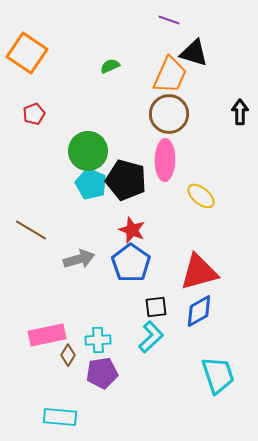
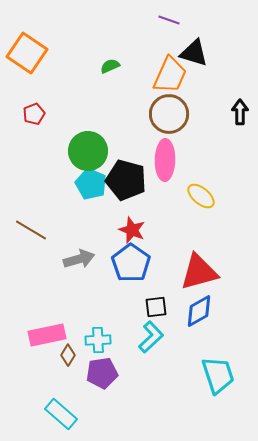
cyan rectangle: moved 1 px right, 3 px up; rotated 36 degrees clockwise
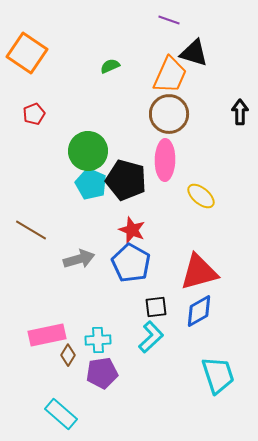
blue pentagon: rotated 6 degrees counterclockwise
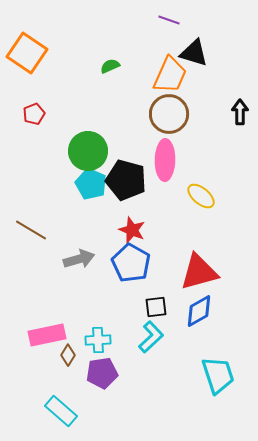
cyan rectangle: moved 3 px up
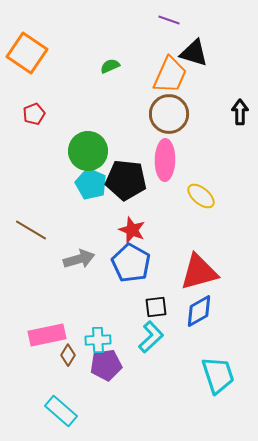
black pentagon: rotated 9 degrees counterclockwise
purple pentagon: moved 4 px right, 8 px up
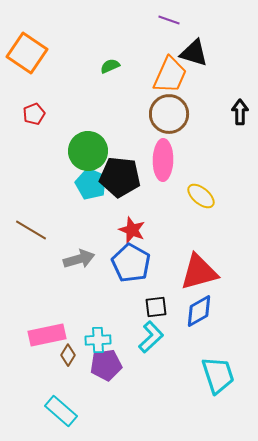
pink ellipse: moved 2 px left
black pentagon: moved 6 px left, 3 px up
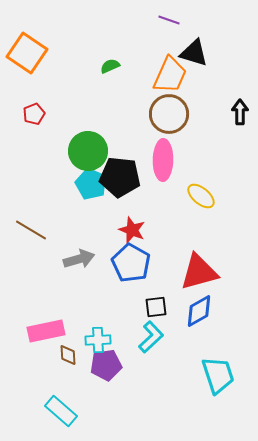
pink rectangle: moved 1 px left, 4 px up
brown diamond: rotated 35 degrees counterclockwise
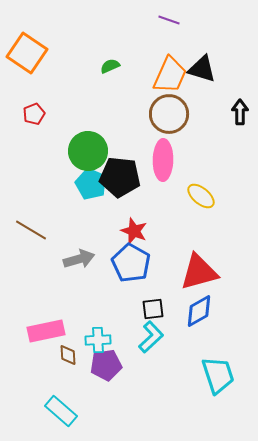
black triangle: moved 8 px right, 16 px down
red star: moved 2 px right, 1 px down
black square: moved 3 px left, 2 px down
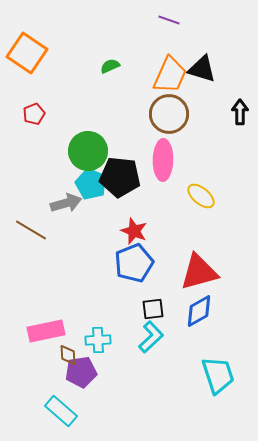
gray arrow: moved 13 px left, 56 px up
blue pentagon: moved 3 px right; rotated 21 degrees clockwise
purple pentagon: moved 25 px left, 7 px down
